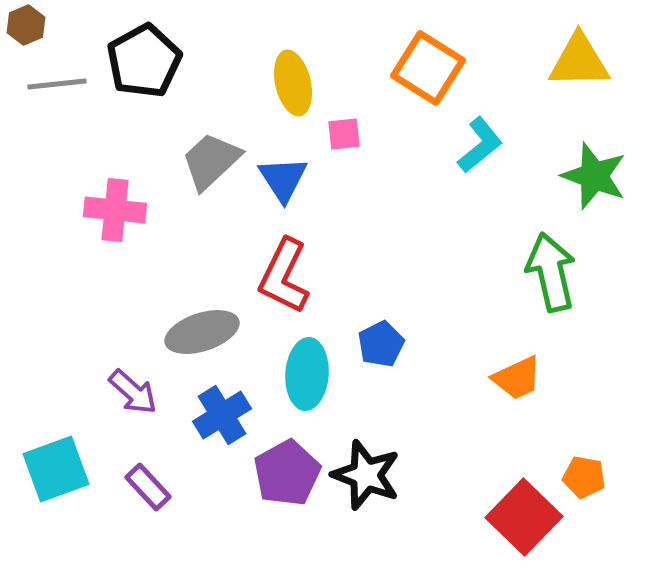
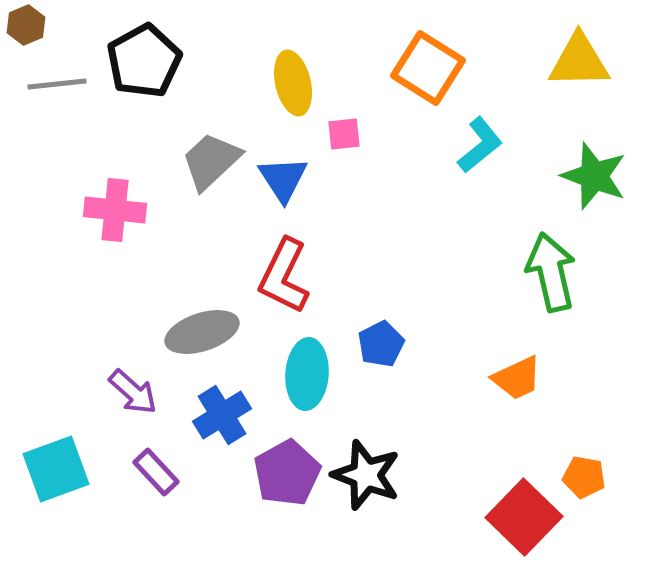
purple rectangle: moved 8 px right, 15 px up
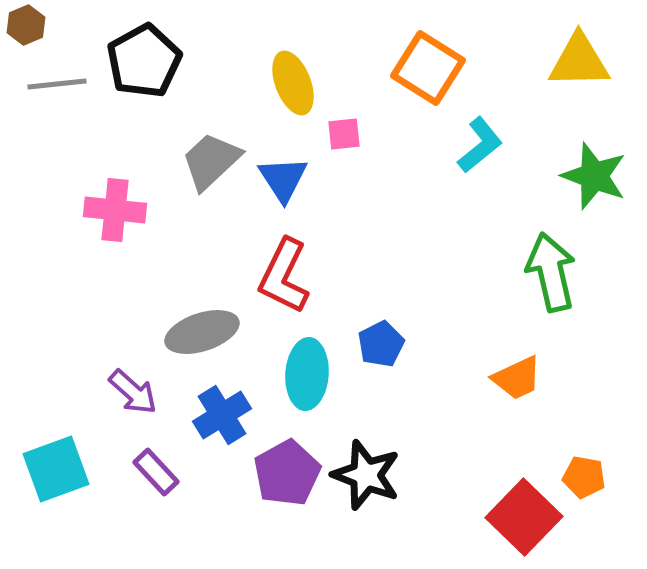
yellow ellipse: rotated 8 degrees counterclockwise
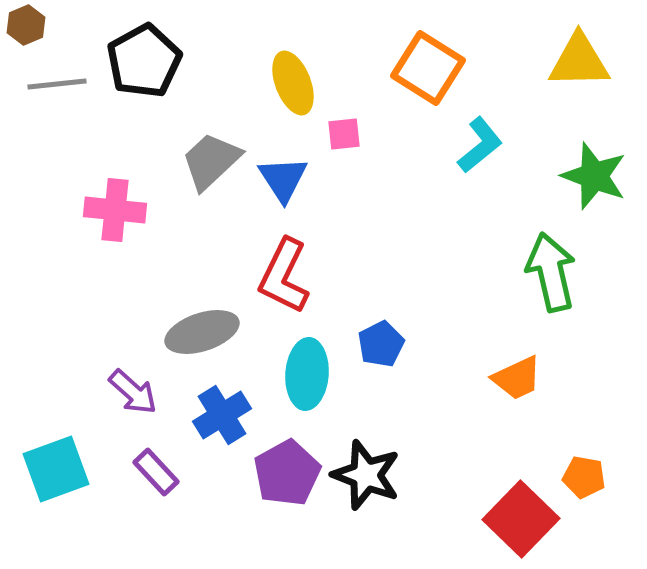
red square: moved 3 px left, 2 px down
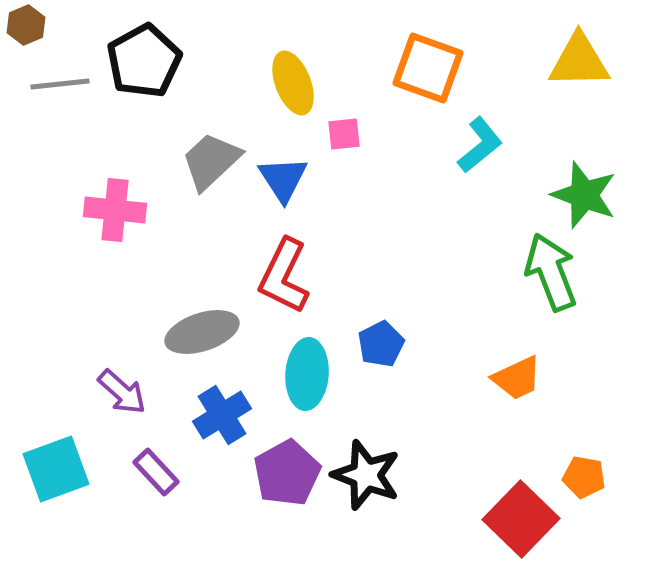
orange square: rotated 12 degrees counterclockwise
gray line: moved 3 px right
green star: moved 10 px left, 19 px down
green arrow: rotated 8 degrees counterclockwise
purple arrow: moved 11 px left
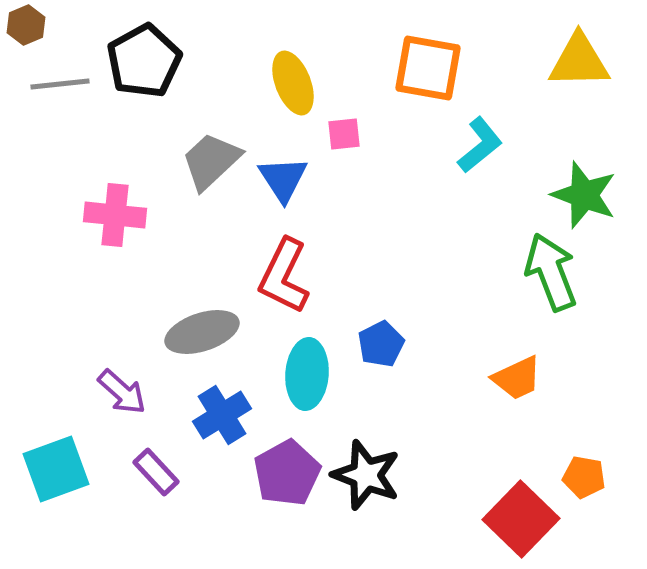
orange square: rotated 10 degrees counterclockwise
pink cross: moved 5 px down
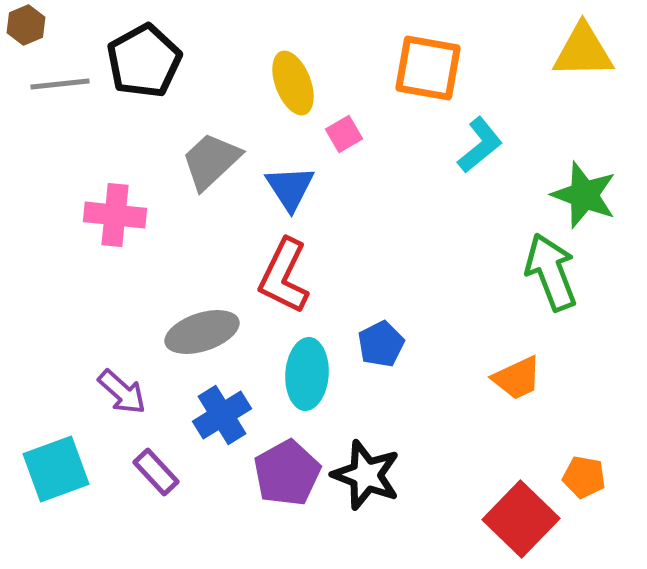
yellow triangle: moved 4 px right, 10 px up
pink square: rotated 24 degrees counterclockwise
blue triangle: moved 7 px right, 9 px down
